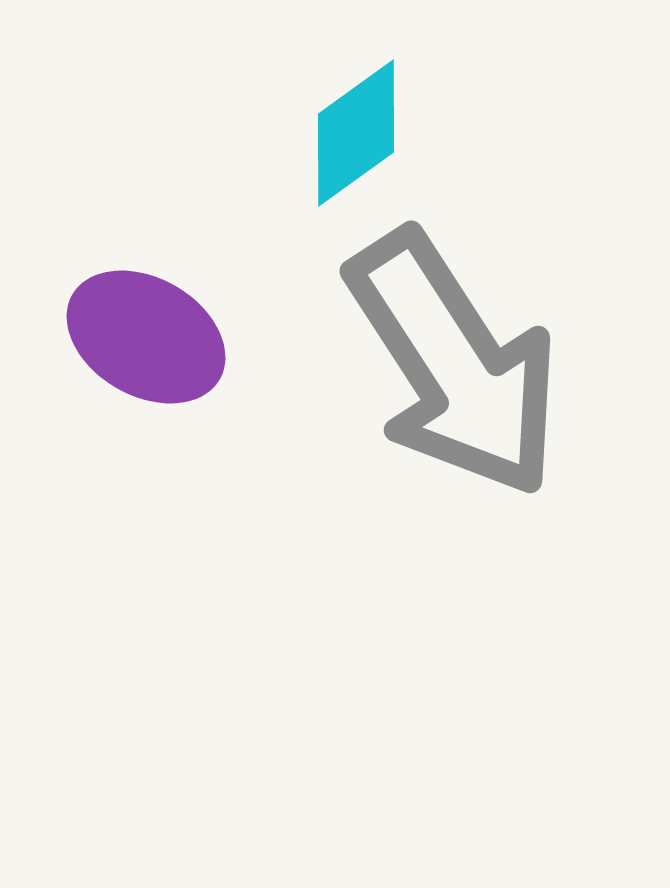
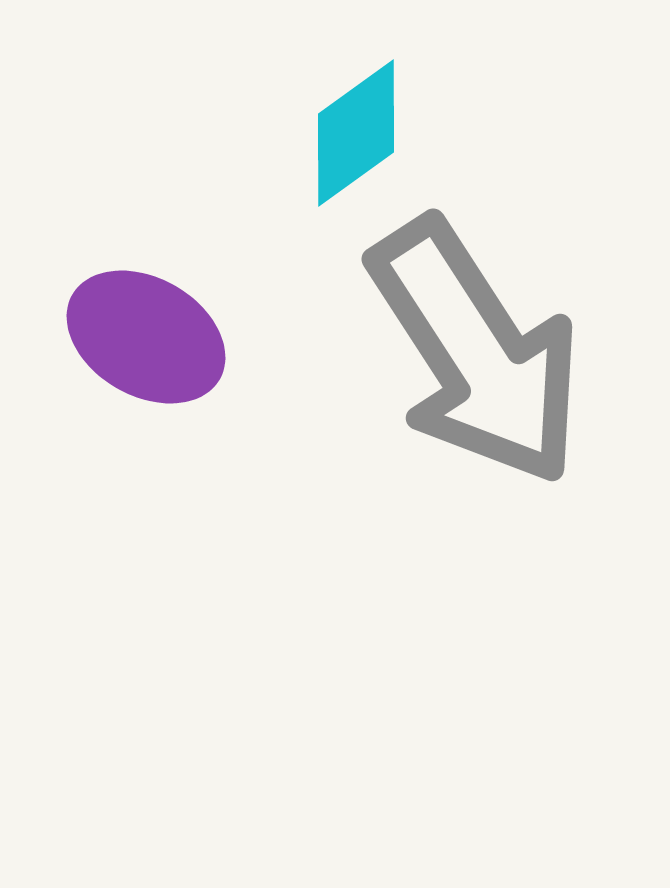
gray arrow: moved 22 px right, 12 px up
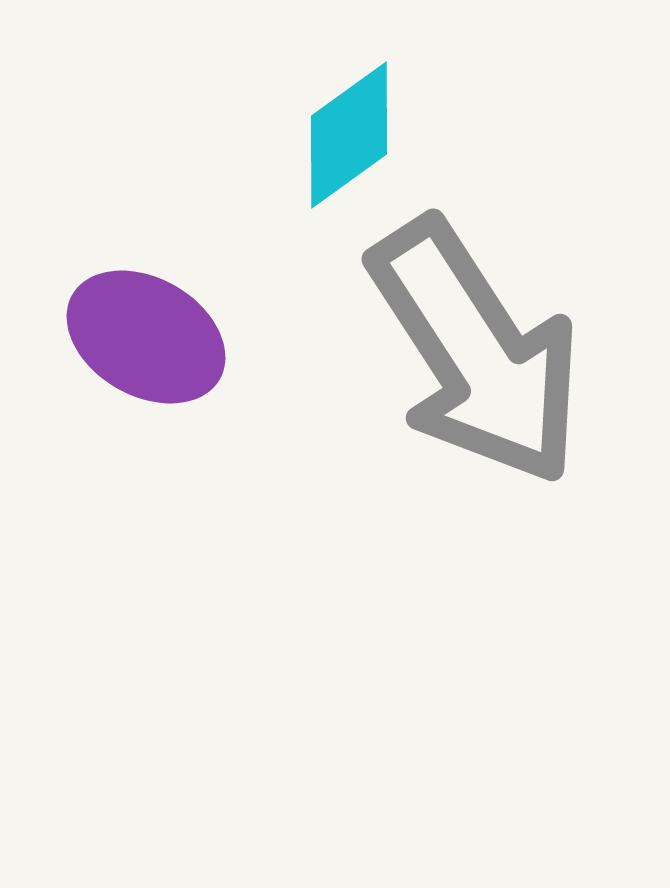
cyan diamond: moved 7 px left, 2 px down
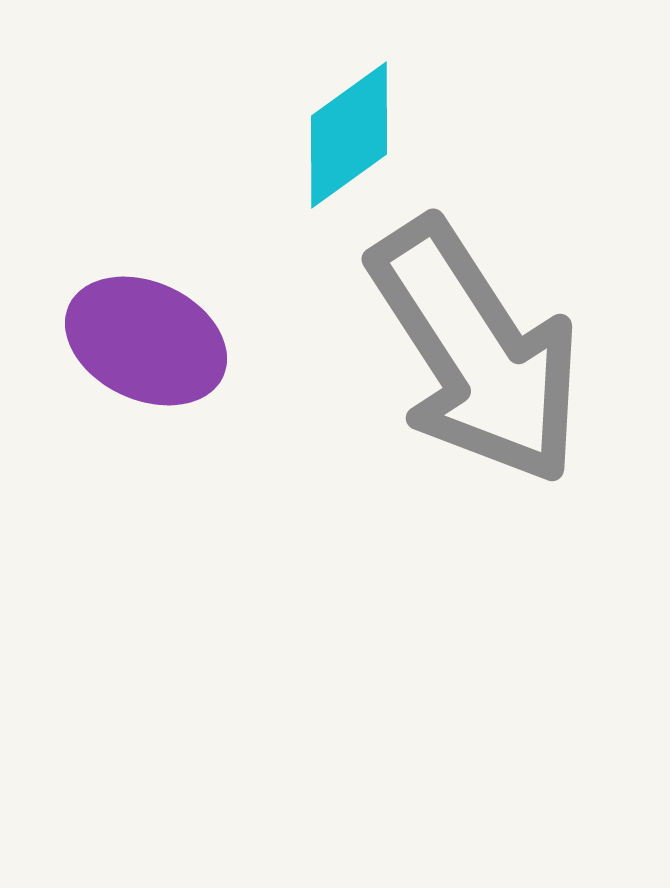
purple ellipse: moved 4 px down; rotated 5 degrees counterclockwise
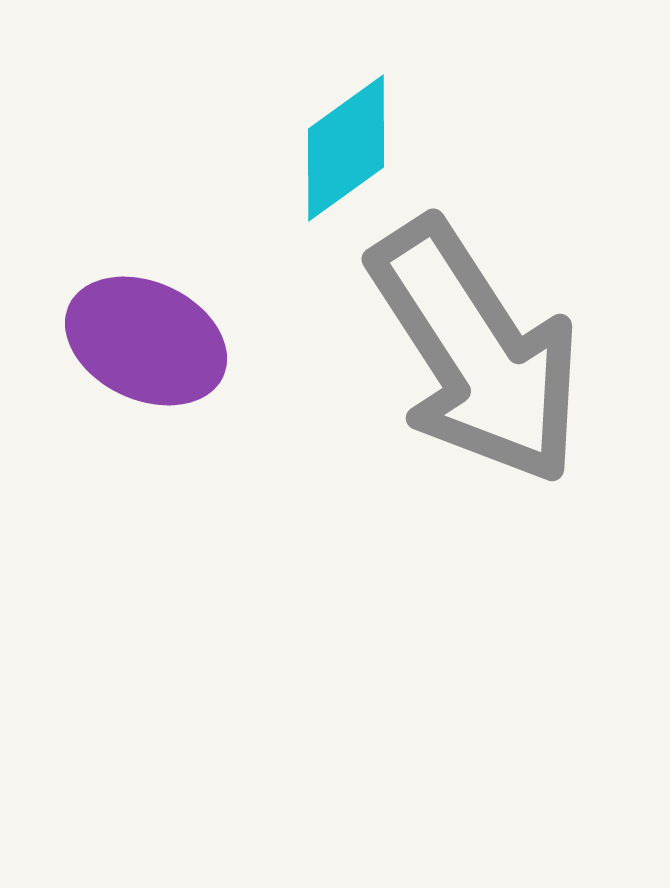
cyan diamond: moved 3 px left, 13 px down
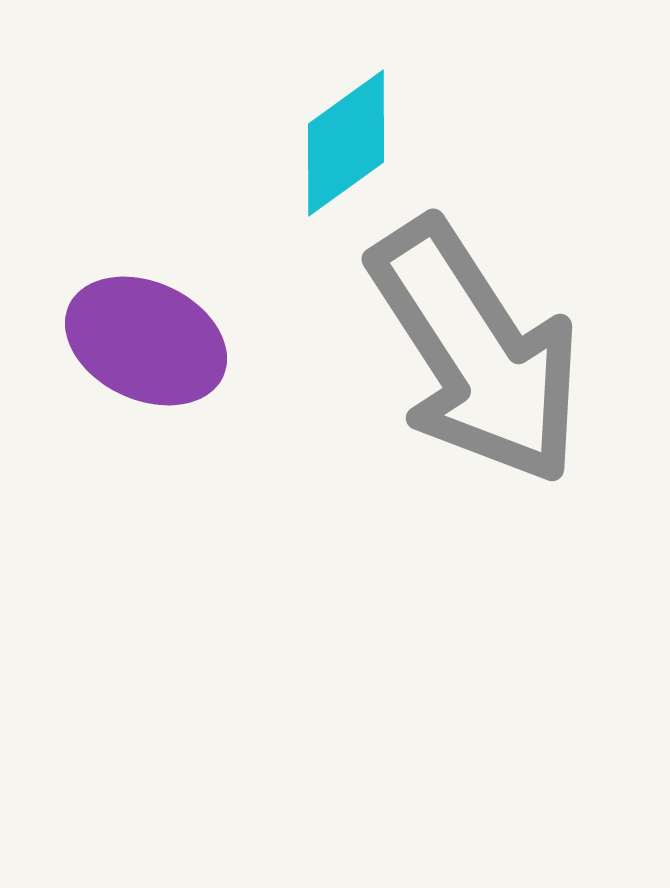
cyan diamond: moved 5 px up
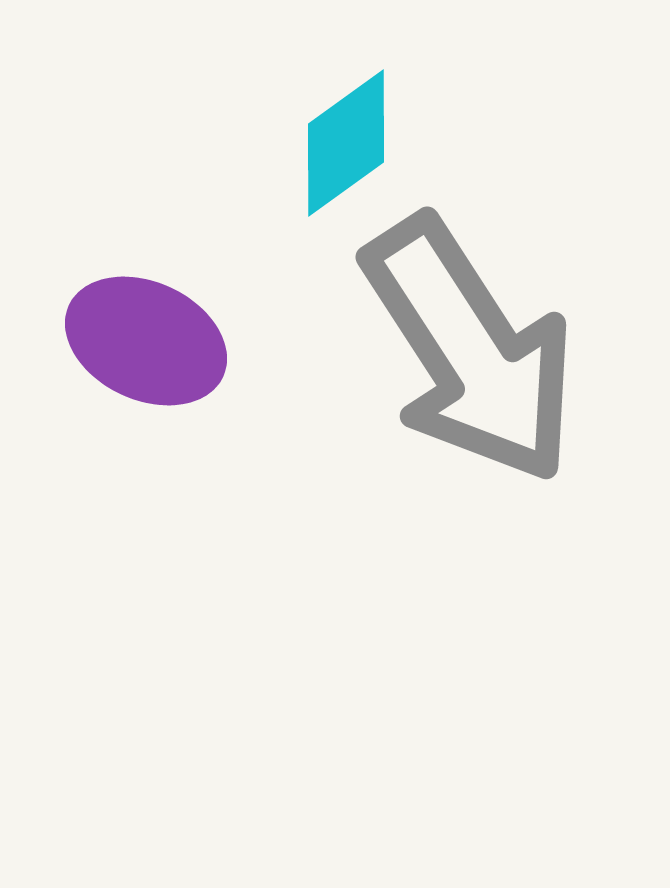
gray arrow: moved 6 px left, 2 px up
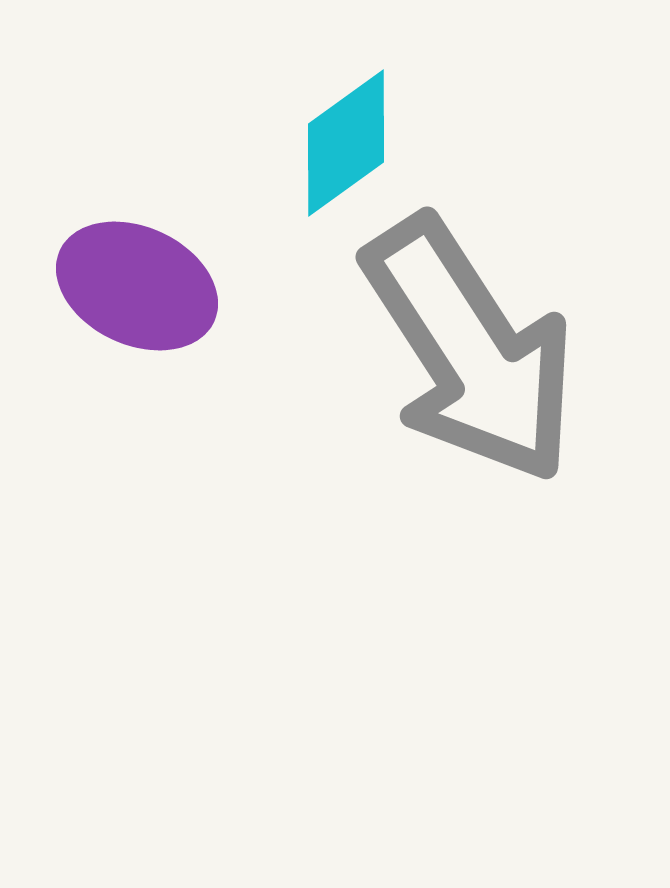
purple ellipse: moved 9 px left, 55 px up
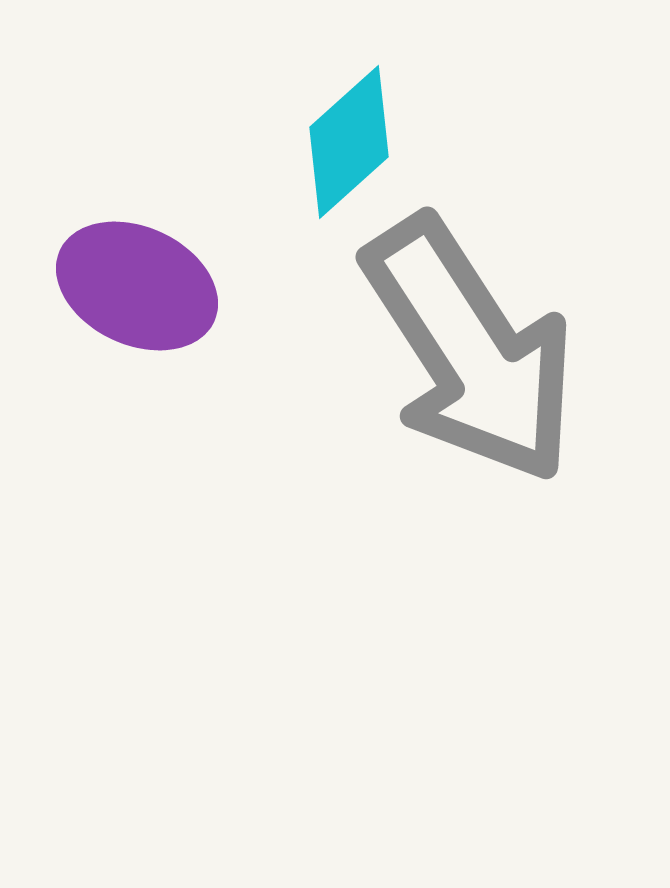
cyan diamond: moved 3 px right, 1 px up; rotated 6 degrees counterclockwise
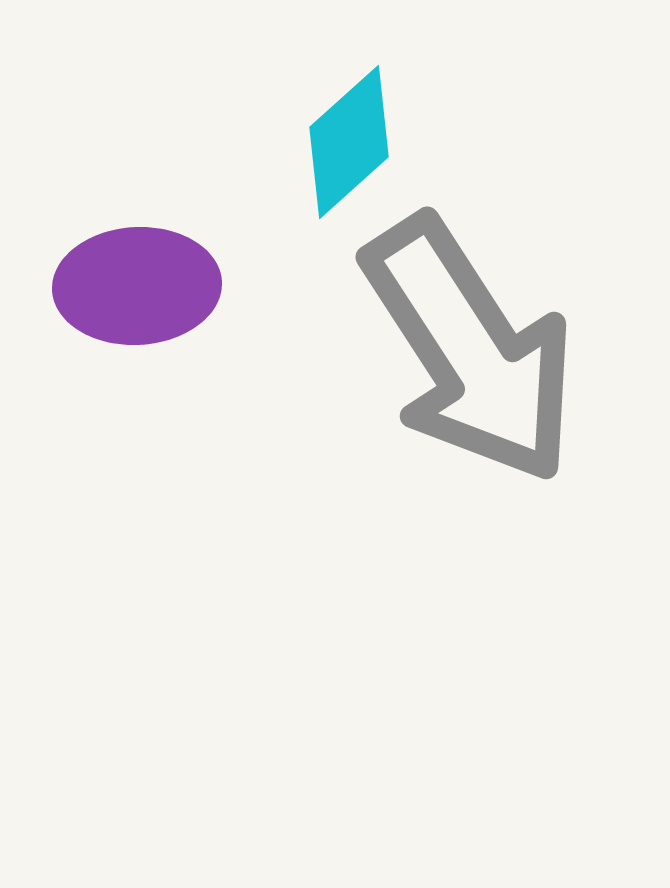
purple ellipse: rotated 28 degrees counterclockwise
